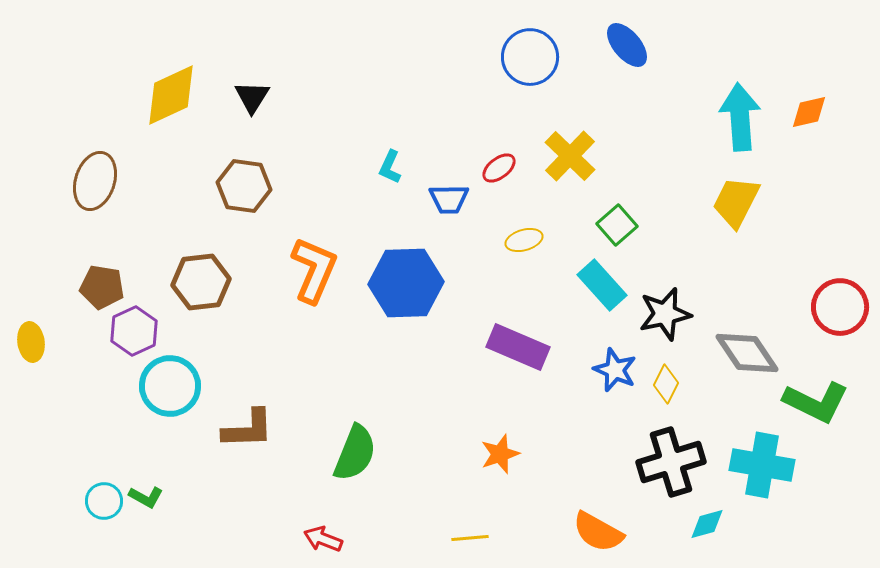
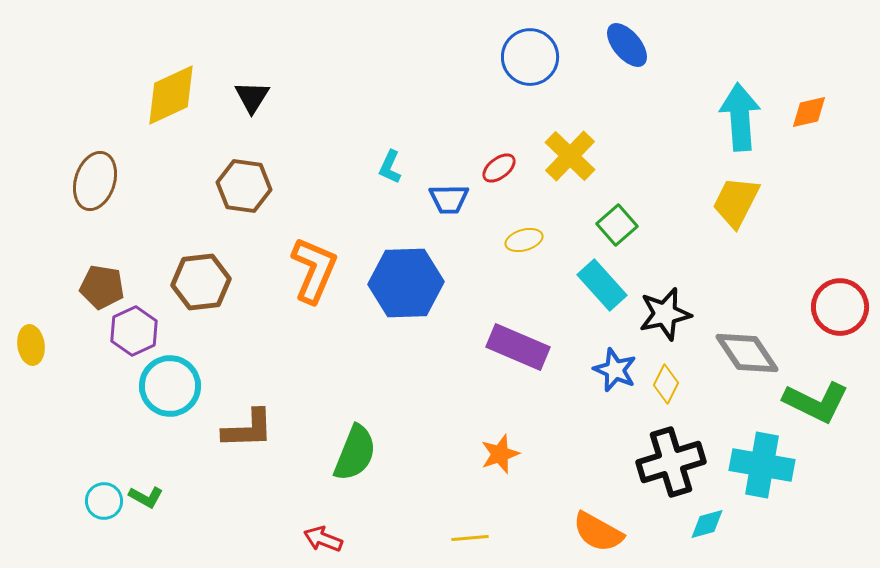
yellow ellipse at (31, 342): moved 3 px down
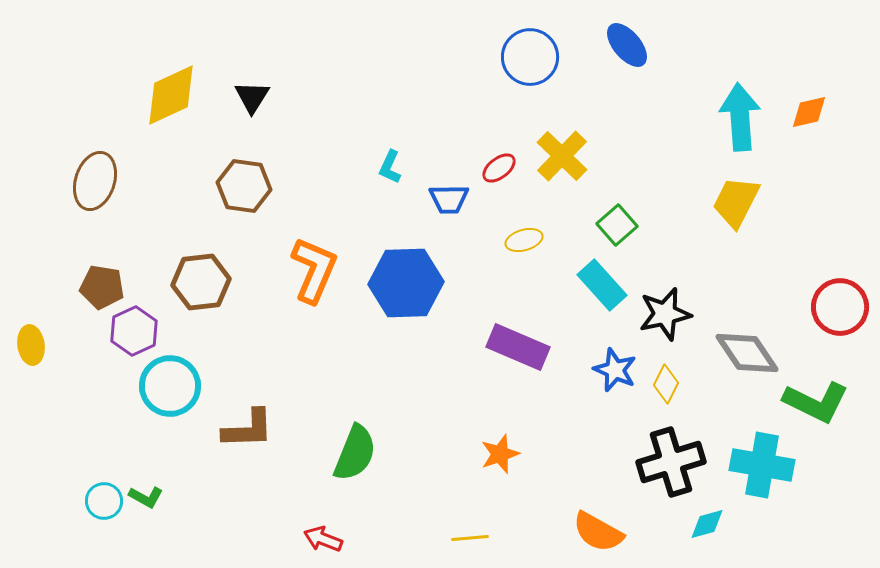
yellow cross at (570, 156): moved 8 px left
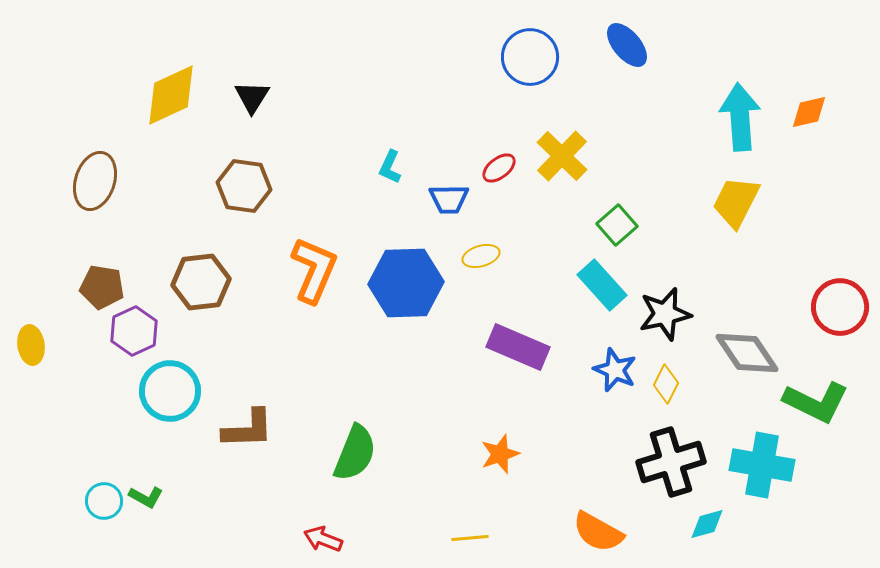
yellow ellipse at (524, 240): moved 43 px left, 16 px down
cyan circle at (170, 386): moved 5 px down
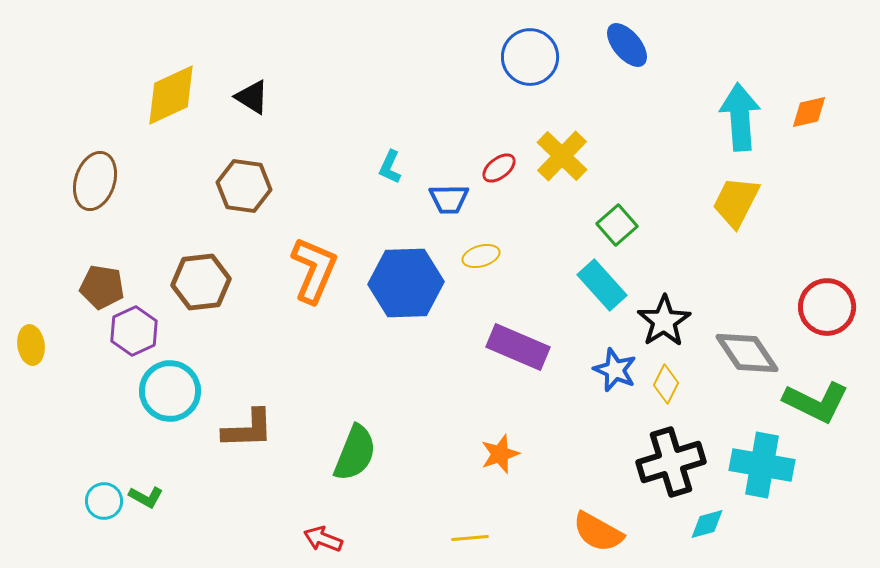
black triangle at (252, 97): rotated 30 degrees counterclockwise
red circle at (840, 307): moved 13 px left
black star at (665, 314): moved 1 px left, 7 px down; rotated 20 degrees counterclockwise
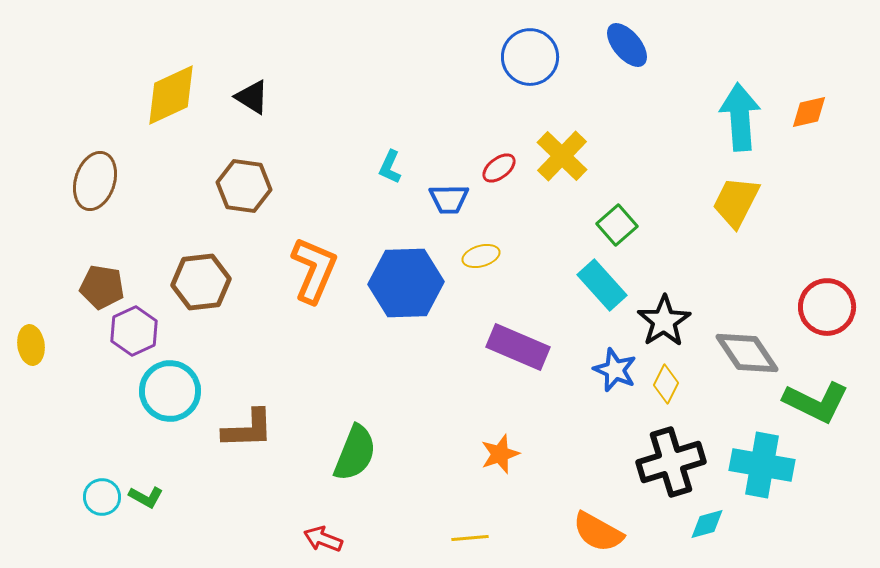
cyan circle at (104, 501): moved 2 px left, 4 px up
